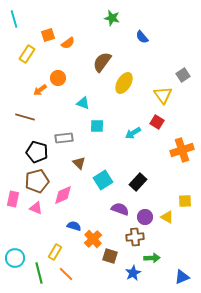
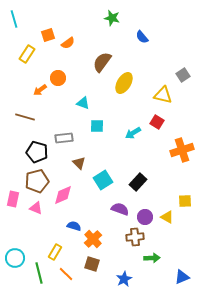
yellow triangle at (163, 95): rotated 42 degrees counterclockwise
brown square at (110, 256): moved 18 px left, 8 px down
blue star at (133, 273): moved 9 px left, 6 px down
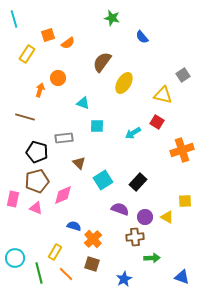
orange arrow at (40, 90): rotated 144 degrees clockwise
blue triangle at (182, 277): rotated 42 degrees clockwise
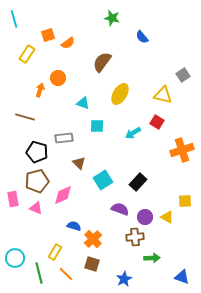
yellow ellipse at (124, 83): moved 4 px left, 11 px down
pink rectangle at (13, 199): rotated 21 degrees counterclockwise
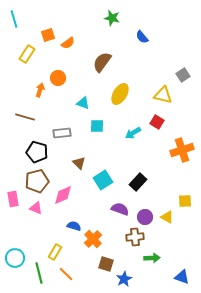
gray rectangle at (64, 138): moved 2 px left, 5 px up
brown square at (92, 264): moved 14 px right
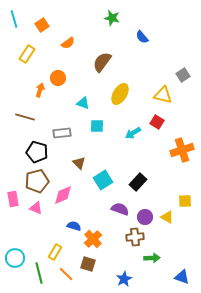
orange square at (48, 35): moved 6 px left, 10 px up; rotated 16 degrees counterclockwise
brown square at (106, 264): moved 18 px left
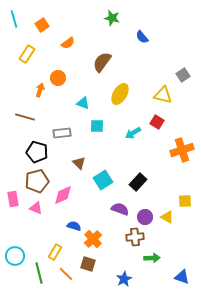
cyan circle at (15, 258): moved 2 px up
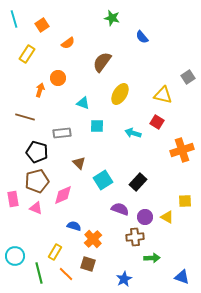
gray square at (183, 75): moved 5 px right, 2 px down
cyan arrow at (133, 133): rotated 49 degrees clockwise
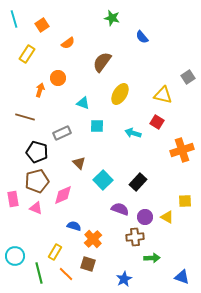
gray rectangle at (62, 133): rotated 18 degrees counterclockwise
cyan square at (103, 180): rotated 12 degrees counterclockwise
